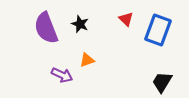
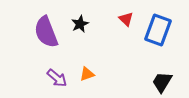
black star: rotated 24 degrees clockwise
purple semicircle: moved 4 px down
orange triangle: moved 14 px down
purple arrow: moved 5 px left, 3 px down; rotated 15 degrees clockwise
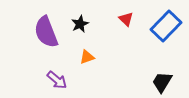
blue rectangle: moved 8 px right, 4 px up; rotated 24 degrees clockwise
orange triangle: moved 17 px up
purple arrow: moved 2 px down
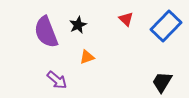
black star: moved 2 px left, 1 px down
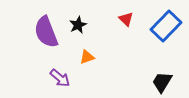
purple arrow: moved 3 px right, 2 px up
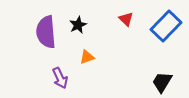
purple semicircle: rotated 16 degrees clockwise
purple arrow: rotated 25 degrees clockwise
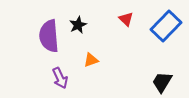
purple semicircle: moved 3 px right, 4 px down
orange triangle: moved 4 px right, 3 px down
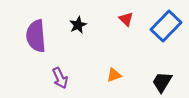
purple semicircle: moved 13 px left
orange triangle: moved 23 px right, 15 px down
